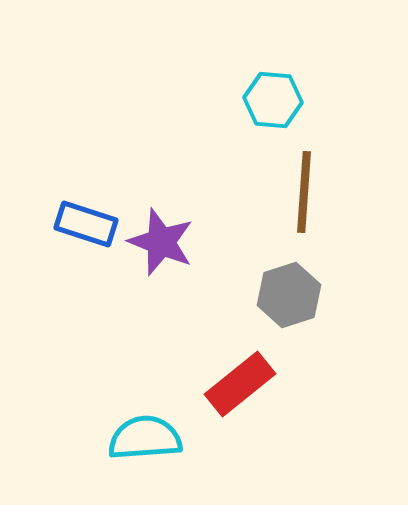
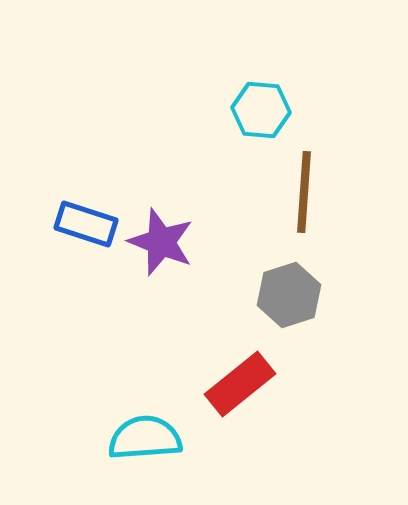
cyan hexagon: moved 12 px left, 10 px down
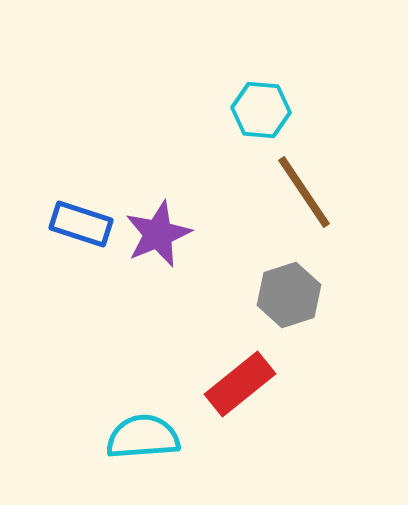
brown line: rotated 38 degrees counterclockwise
blue rectangle: moved 5 px left
purple star: moved 3 px left, 8 px up; rotated 28 degrees clockwise
cyan semicircle: moved 2 px left, 1 px up
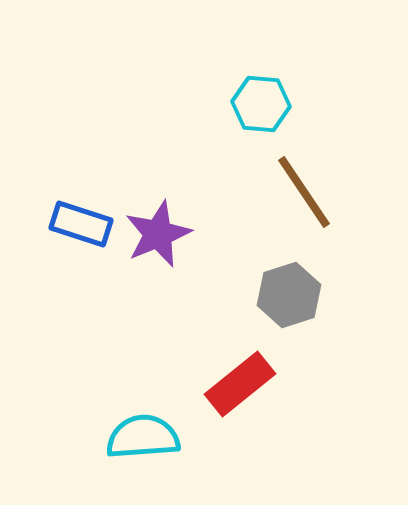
cyan hexagon: moved 6 px up
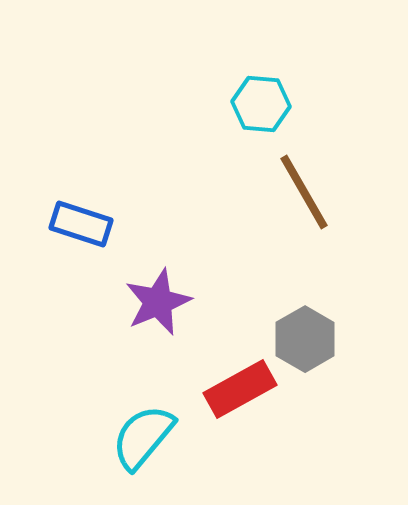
brown line: rotated 4 degrees clockwise
purple star: moved 68 px down
gray hexagon: moved 16 px right, 44 px down; rotated 12 degrees counterclockwise
red rectangle: moved 5 px down; rotated 10 degrees clockwise
cyan semicircle: rotated 46 degrees counterclockwise
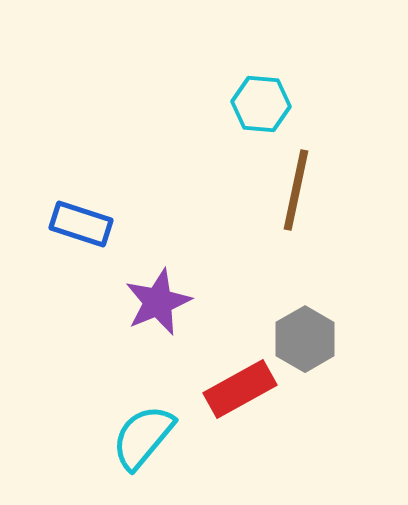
brown line: moved 8 px left, 2 px up; rotated 42 degrees clockwise
